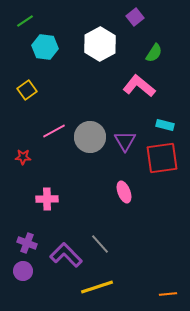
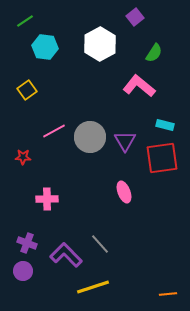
yellow line: moved 4 px left
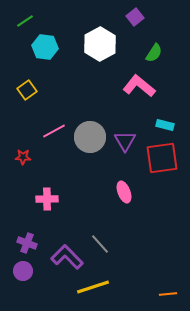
purple L-shape: moved 1 px right, 2 px down
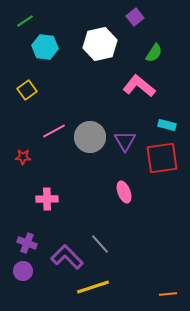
white hexagon: rotated 16 degrees clockwise
cyan rectangle: moved 2 px right
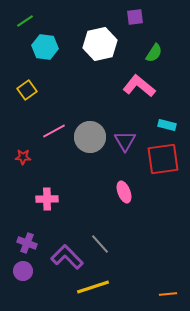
purple square: rotated 30 degrees clockwise
red square: moved 1 px right, 1 px down
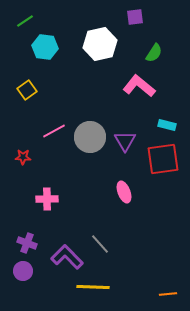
yellow line: rotated 20 degrees clockwise
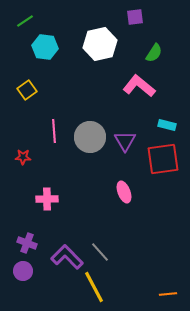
pink line: rotated 65 degrees counterclockwise
gray line: moved 8 px down
yellow line: moved 1 px right; rotated 60 degrees clockwise
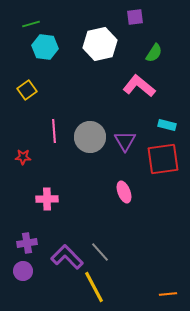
green line: moved 6 px right, 3 px down; rotated 18 degrees clockwise
purple cross: rotated 30 degrees counterclockwise
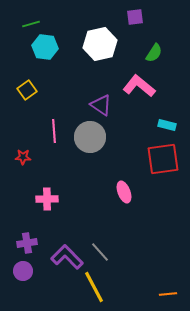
purple triangle: moved 24 px left, 36 px up; rotated 25 degrees counterclockwise
